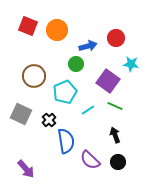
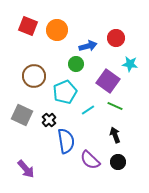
cyan star: moved 1 px left
gray square: moved 1 px right, 1 px down
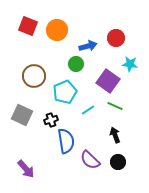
black cross: moved 2 px right; rotated 24 degrees clockwise
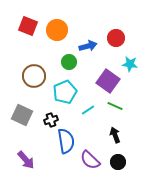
green circle: moved 7 px left, 2 px up
purple arrow: moved 9 px up
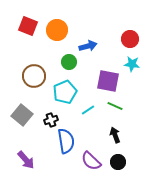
red circle: moved 14 px right, 1 px down
cyan star: moved 2 px right
purple square: rotated 25 degrees counterclockwise
gray square: rotated 15 degrees clockwise
purple semicircle: moved 1 px right, 1 px down
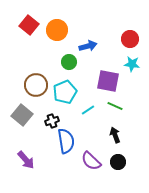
red square: moved 1 px right, 1 px up; rotated 18 degrees clockwise
brown circle: moved 2 px right, 9 px down
black cross: moved 1 px right, 1 px down
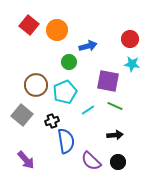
black arrow: rotated 105 degrees clockwise
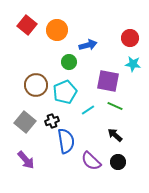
red square: moved 2 px left
red circle: moved 1 px up
blue arrow: moved 1 px up
cyan star: moved 1 px right
gray square: moved 3 px right, 7 px down
black arrow: rotated 133 degrees counterclockwise
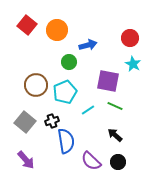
cyan star: rotated 21 degrees clockwise
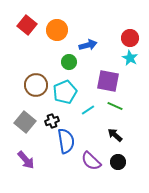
cyan star: moved 3 px left, 6 px up
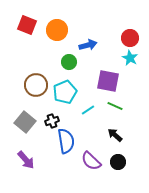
red square: rotated 18 degrees counterclockwise
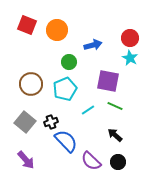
blue arrow: moved 5 px right
brown circle: moved 5 px left, 1 px up
cyan pentagon: moved 3 px up
black cross: moved 1 px left, 1 px down
blue semicircle: rotated 35 degrees counterclockwise
